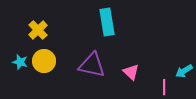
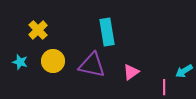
cyan rectangle: moved 10 px down
yellow circle: moved 9 px right
pink triangle: rotated 42 degrees clockwise
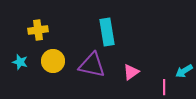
yellow cross: rotated 36 degrees clockwise
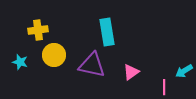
yellow circle: moved 1 px right, 6 px up
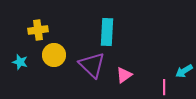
cyan rectangle: rotated 12 degrees clockwise
purple triangle: rotated 32 degrees clockwise
pink triangle: moved 7 px left, 3 px down
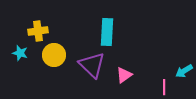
yellow cross: moved 1 px down
cyan star: moved 9 px up
